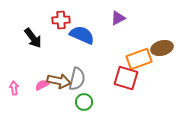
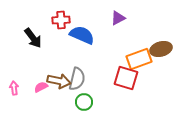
brown ellipse: moved 1 px left, 1 px down
pink semicircle: moved 1 px left, 2 px down
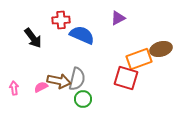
green circle: moved 1 px left, 3 px up
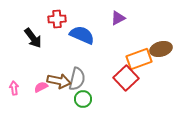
red cross: moved 4 px left, 1 px up
red square: rotated 30 degrees clockwise
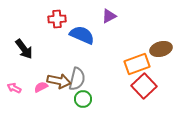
purple triangle: moved 9 px left, 2 px up
black arrow: moved 9 px left, 11 px down
orange rectangle: moved 2 px left, 5 px down
red square: moved 18 px right, 8 px down
pink arrow: rotated 56 degrees counterclockwise
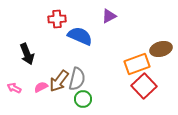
blue semicircle: moved 2 px left, 1 px down
black arrow: moved 3 px right, 5 px down; rotated 15 degrees clockwise
brown arrow: rotated 115 degrees clockwise
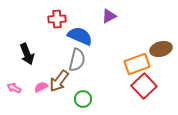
gray semicircle: moved 19 px up
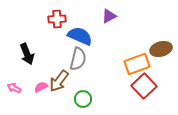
gray semicircle: moved 1 px right, 1 px up
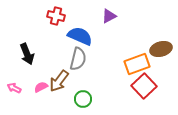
red cross: moved 1 px left, 3 px up; rotated 18 degrees clockwise
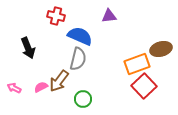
purple triangle: rotated 21 degrees clockwise
black arrow: moved 1 px right, 6 px up
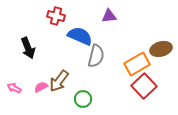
gray semicircle: moved 18 px right, 3 px up
orange rectangle: rotated 10 degrees counterclockwise
